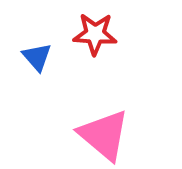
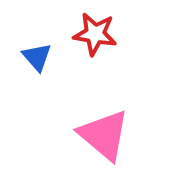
red star: rotated 6 degrees clockwise
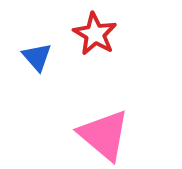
red star: rotated 21 degrees clockwise
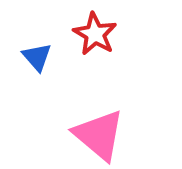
pink triangle: moved 5 px left
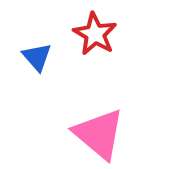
pink triangle: moved 1 px up
